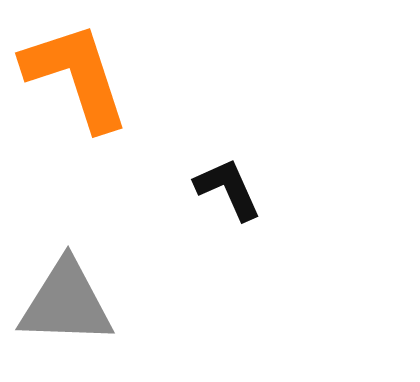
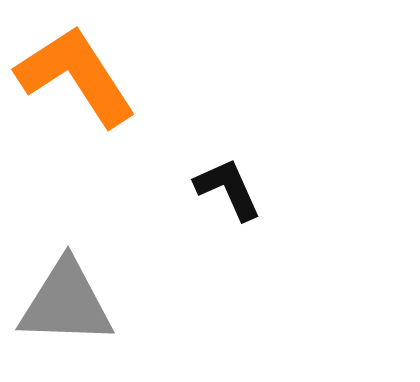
orange L-shape: rotated 15 degrees counterclockwise
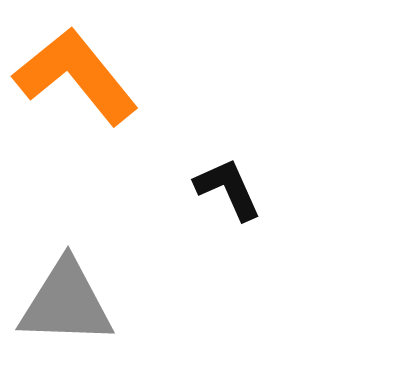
orange L-shape: rotated 6 degrees counterclockwise
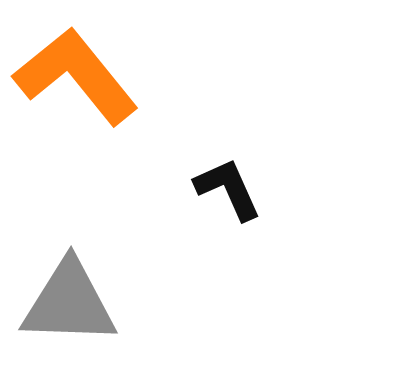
gray triangle: moved 3 px right
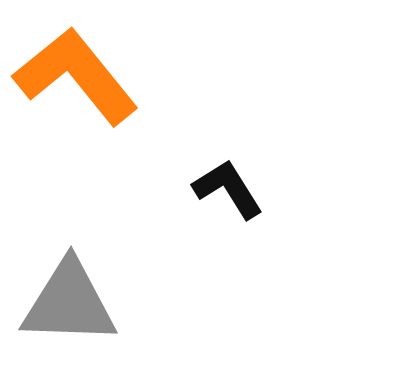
black L-shape: rotated 8 degrees counterclockwise
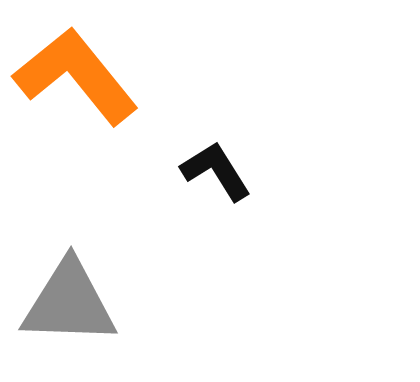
black L-shape: moved 12 px left, 18 px up
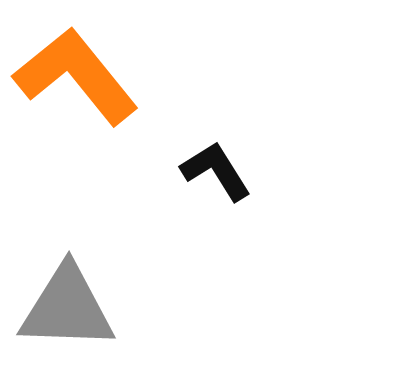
gray triangle: moved 2 px left, 5 px down
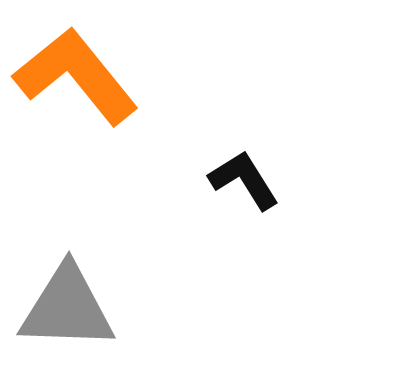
black L-shape: moved 28 px right, 9 px down
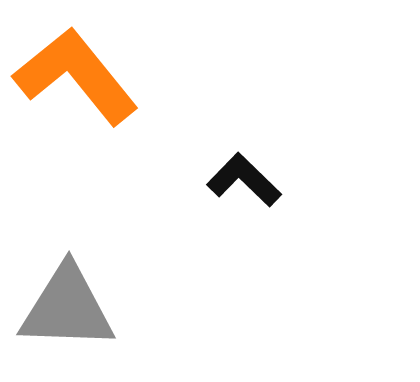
black L-shape: rotated 14 degrees counterclockwise
